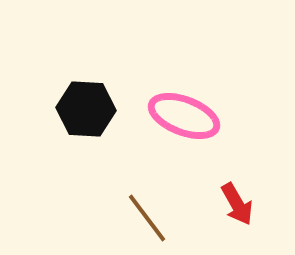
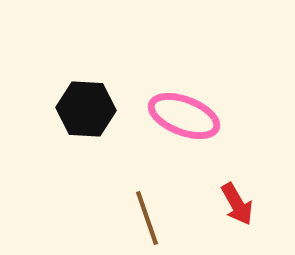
brown line: rotated 18 degrees clockwise
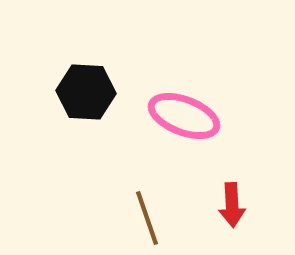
black hexagon: moved 17 px up
red arrow: moved 5 px left, 1 px down; rotated 27 degrees clockwise
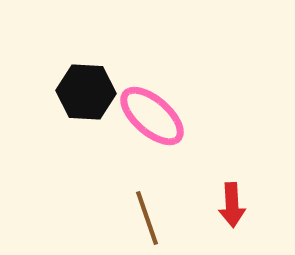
pink ellipse: moved 32 px left; rotated 20 degrees clockwise
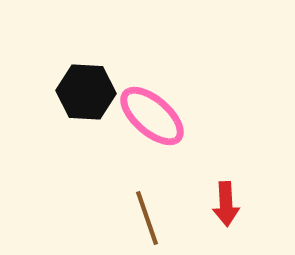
red arrow: moved 6 px left, 1 px up
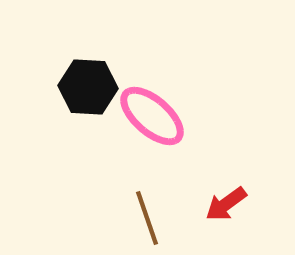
black hexagon: moved 2 px right, 5 px up
red arrow: rotated 57 degrees clockwise
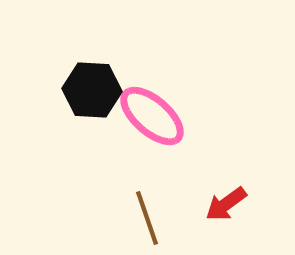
black hexagon: moved 4 px right, 3 px down
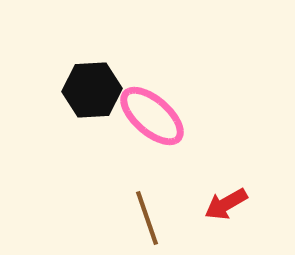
black hexagon: rotated 6 degrees counterclockwise
red arrow: rotated 6 degrees clockwise
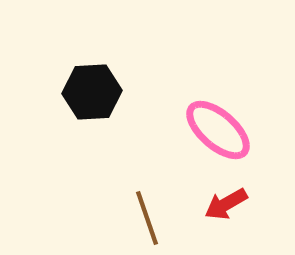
black hexagon: moved 2 px down
pink ellipse: moved 66 px right, 14 px down
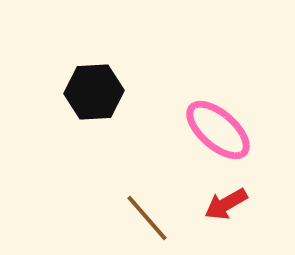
black hexagon: moved 2 px right
brown line: rotated 22 degrees counterclockwise
